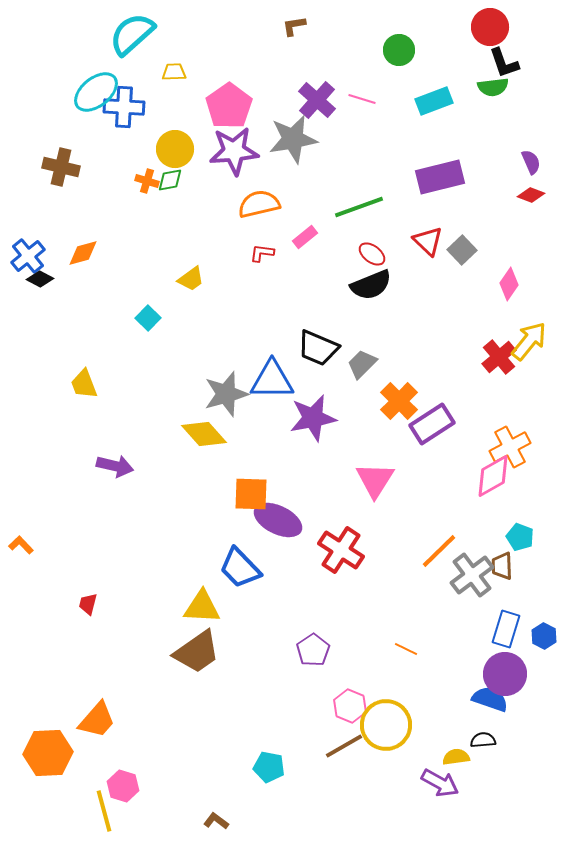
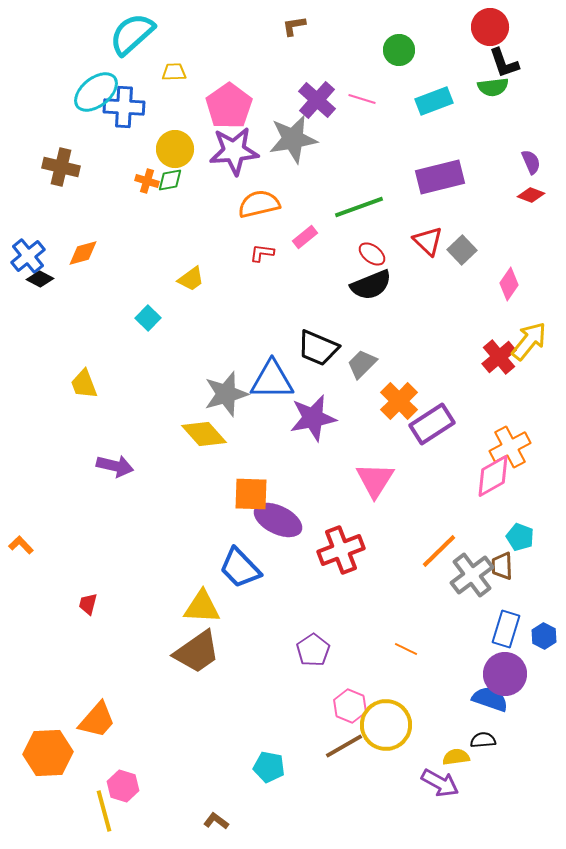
red cross at (341, 550): rotated 36 degrees clockwise
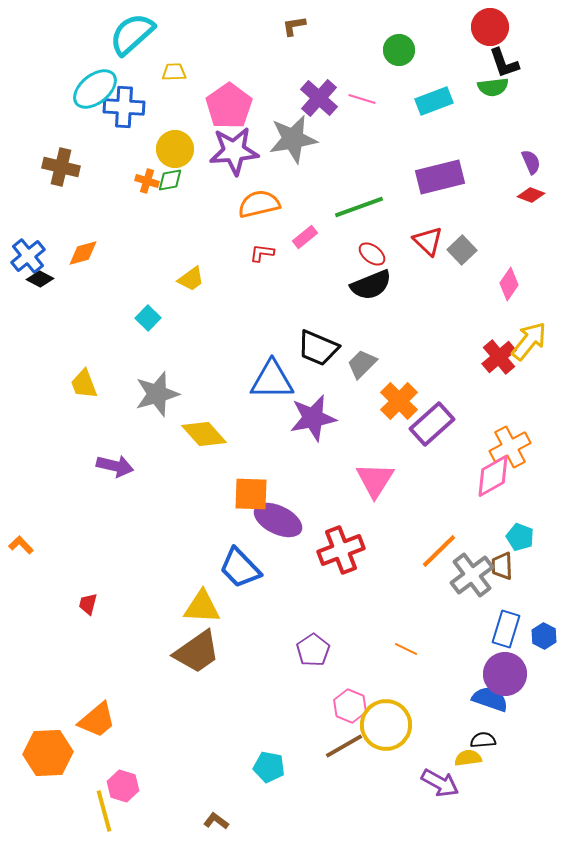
cyan ellipse at (96, 92): moved 1 px left, 3 px up
purple cross at (317, 100): moved 2 px right, 2 px up
gray star at (226, 394): moved 69 px left
purple rectangle at (432, 424): rotated 9 degrees counterclockwise
orange trapezoid at (97, 720): rotated 9 degrees clockwise
yellow semicircle at (456, 757): moved 12 px right, 1 px down
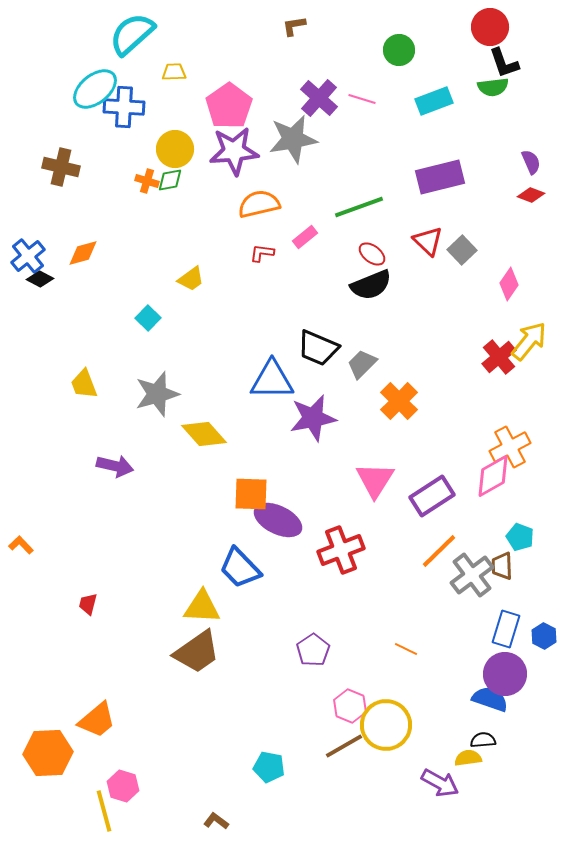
purple rectangle at (432, 424): moved 72 px down; rotated 9 degrees clockwise
